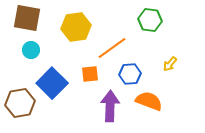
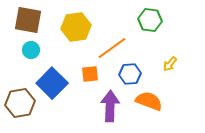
brown square: moved 1 px right, 2 px down
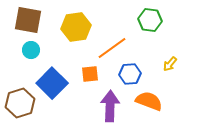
brown hexagon: rotated 8 degrees counterclockwise
